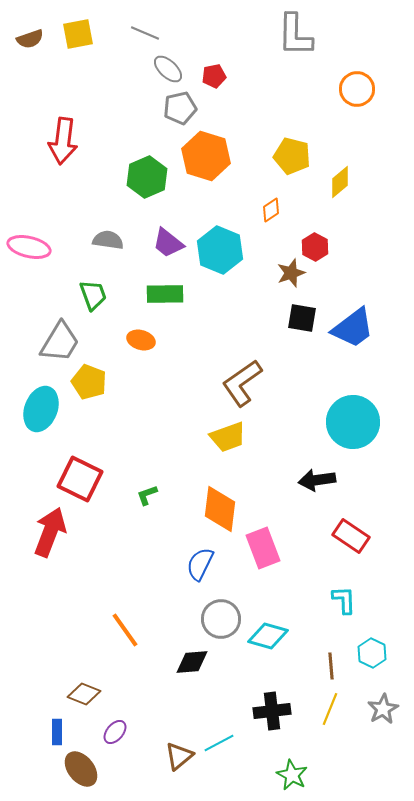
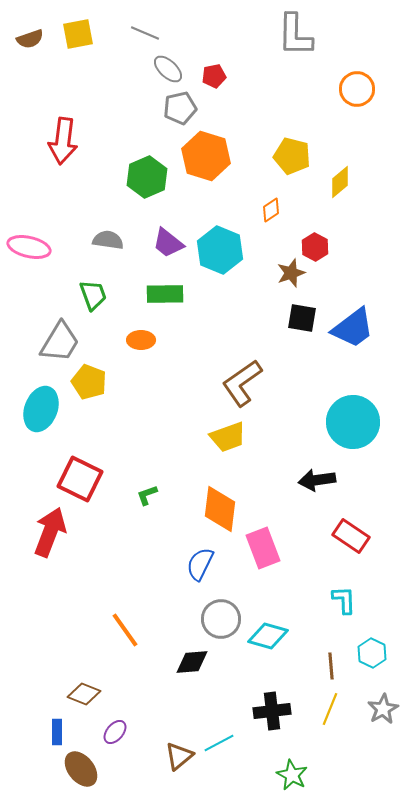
orange ellipse at (141, 340): rotated 16 degrees counterclockwise
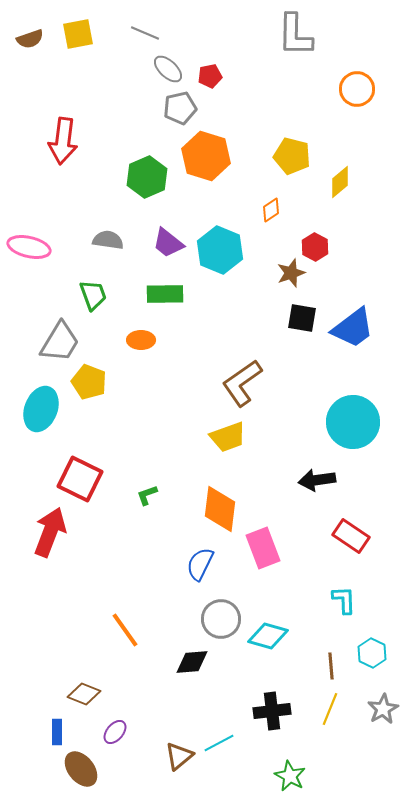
red pentagon at (214, 76): moved 4 px left
green star at (292, 775): moved 2 px left, 1 px down
